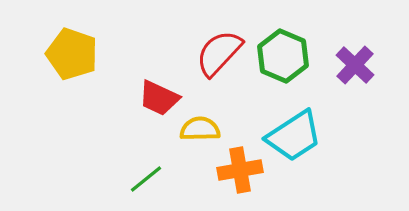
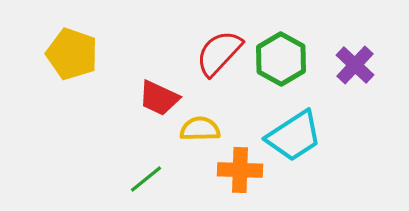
green hexagon: moved 2 px left, 3 px down; rotated 6 degrees clockwise
orange cross: rotated 12 degrees clockwise
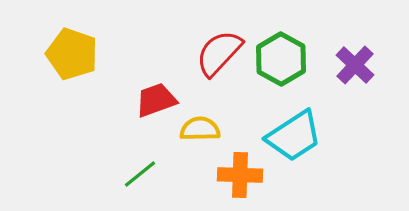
red trapezoid: moved 3 px left, 2 px down; rotated 135 degrees clockwise
orange cross: moved 5 px down
green line: moved 6 px left, 5 px up
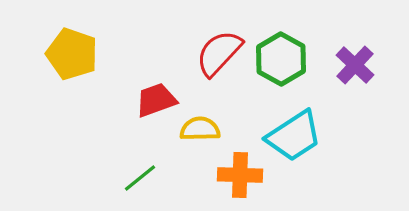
green line: moved 4 px down
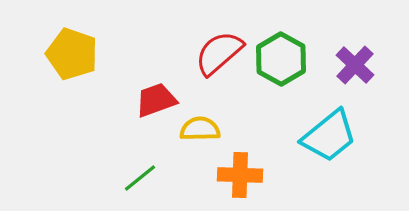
red semicircle: rotated 6 degrees clockwise
cyan trapezoid: moved 35 px right; rotated 6 degrees counterclockwise
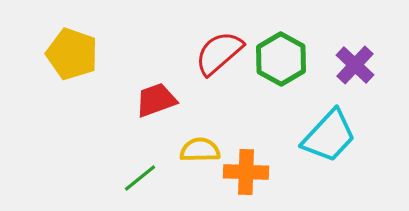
yellow semicircle: moved 21 px down
cyan trapezoid: rotated 8 degrees counterclockwise
orange cross: moved 6 px right, 3 px up
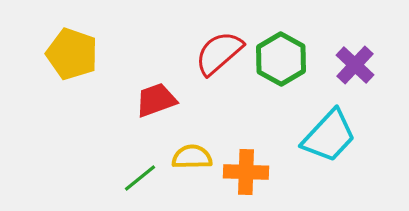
yellow semicircle: moved 8 px left, 7 px down
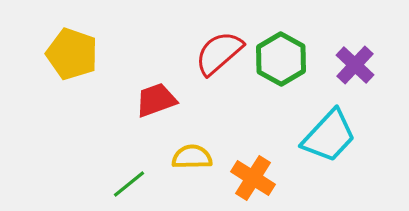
orange cross: moved 7 px right, 6 px down; rotated 30 degrees clockwise
green line: moved 11 px left, 6 px down
